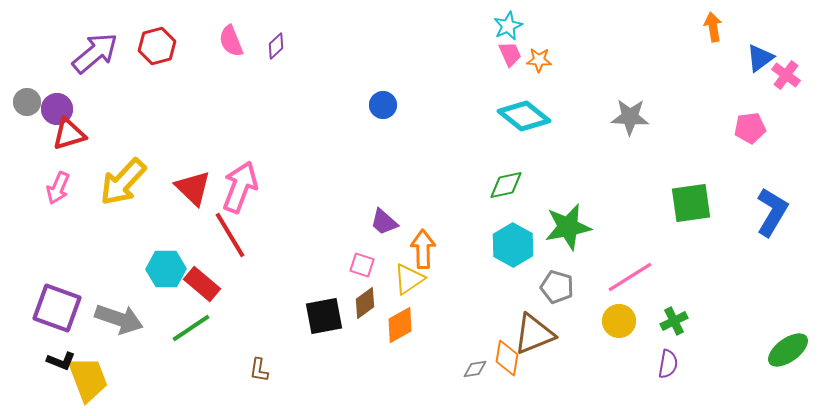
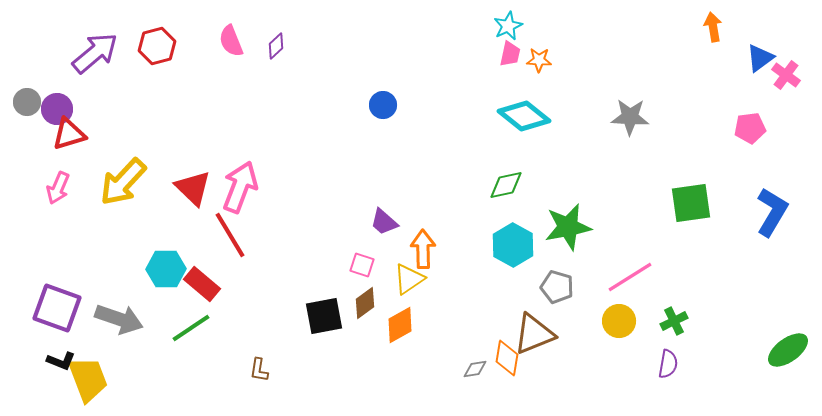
pink trapezoid at (510, 54): rotated 36 degrees clockwise
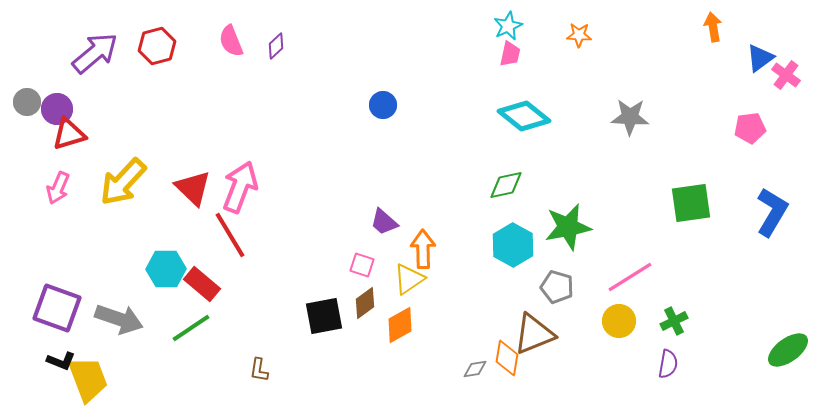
orange star at (539, 60): moved 40 px right, 25 px up
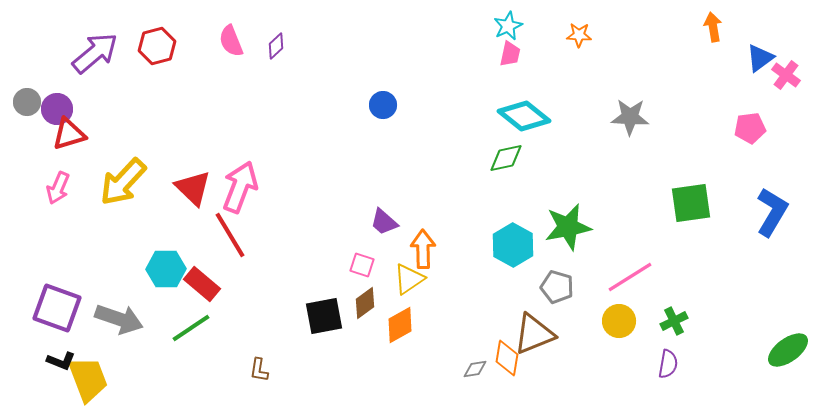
green diamond at (506, 185): moved 27 px up
